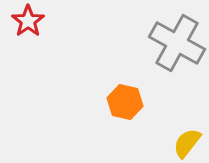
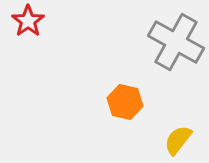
gray cross: moved 1 px left, 1 px up
yellow semicircle: moved 9 px left, 3 px up
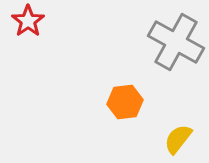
orange hexagon: rotated 20 degrees counterclockwise
yellow semicircle: moved 1 px up
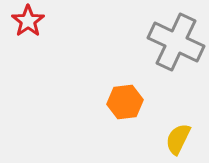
gray cross: rotated 4 degrees counterclockwise
yellow semicircle: rotated 12 degrees counterclockwise
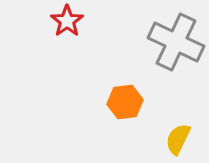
red star: moved 39 px right
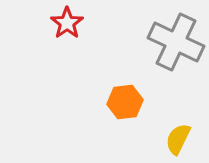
red star: moved 2 px down
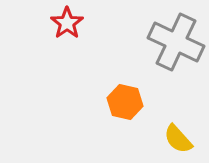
orange hexagon: rotated 20 degrees clockwise
yellow semicircle: rotated 68 degrees counterclockwise
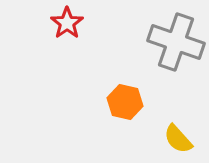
gray cross: rotated 6 degrees counterclockwise
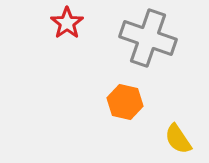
gray cross: moved 28 px left, 4 px up
yellow semicircle: rotated 8 degrees clockwise
